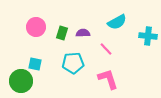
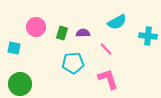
cyan square: moved 21 px left, 16 px up
green circle: moved 1 px left, 3 px down
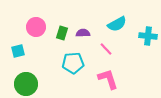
cyan semicircle: moved 2 px down
cyan square: moved 4 px right, 3 px down; rotated 24 degrees counterclockwise
green circle: moved 6 px right
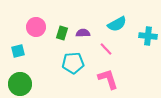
green circle: moved 6 px left
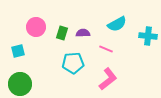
pink line: rotated 24 degrees counterclockwise
pink L-shape: rotated 70 degrees clockwise
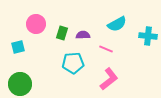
pink circle: moved 3 px up
purple semicircle: moved 2 px down
cyan square: moved 4 px up
pink L-shape: moved 1 px right
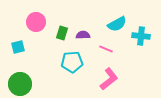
pink circle: moved 2 px up
cyan cross: moved 7 px left
cyan pentagon: moved 1 px left, 1 px up
